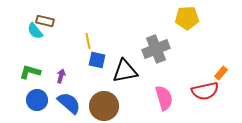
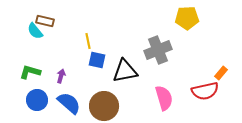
gray cross: moved 2 px right, 1 px down
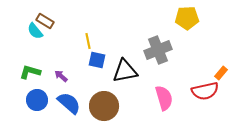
brown rectangle: rotated 18 degrees clockwise
purple arrow: rotated 64 degrees counterclockwise
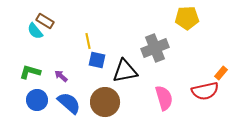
gray cross: moved 3 px left, 2 px up
brown circle: moved 1 px right, 4 px up
